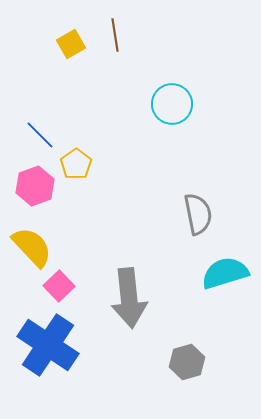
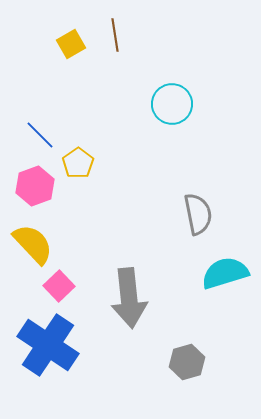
yellow pentagon: moved 2 px right, 1 px up
yellow semicircle: moved 1 px right, 3 px up
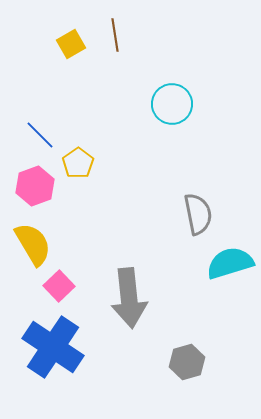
yellow semicircle: rotated 12 degrees clockwise
cyan semicircle: moved 5 px right, 10 px up
blue cross: moved 5 px right, 2 px down
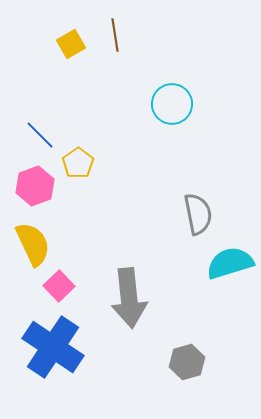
yellow semicircle: rotated 6 degrees clockwise
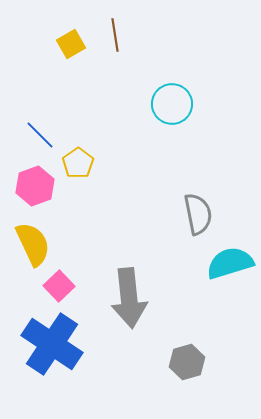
blue cross: moved 1 px left, 3 px up
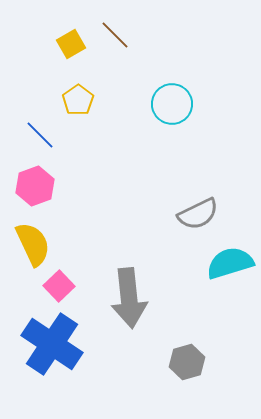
brown line: rotated 36 degrees counterclockwise
yellow pentagon: moved 63 px up
gray semicircle: rotated 75 degrees clockwise
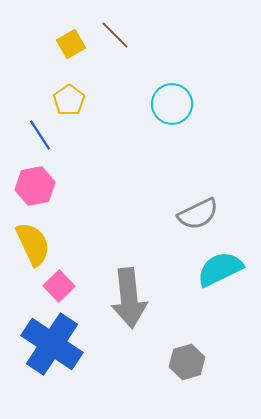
yellow pentagon: moved 9 px left
blue line: rotated 12 degrees clockwise
pink hexagon: rotated 9 degrees clockwise
cyan semicircle: moved 10 px left, 6 px down; rotated 9 degrees counterclockwise
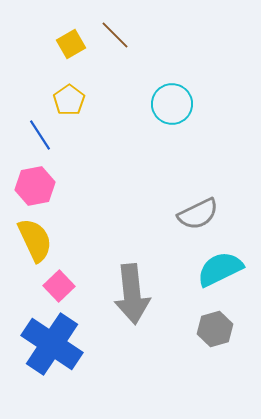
yellow semicircle: moved 2 px right, 4 px up
gray arrow: moved 3 px right, 4 px up
gray hexagon: moved 28 px right, 33 px up
